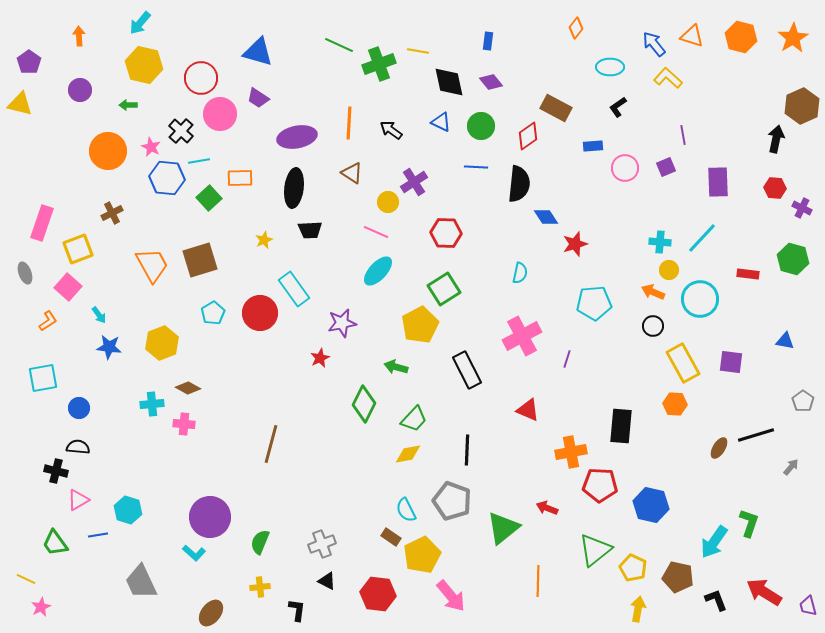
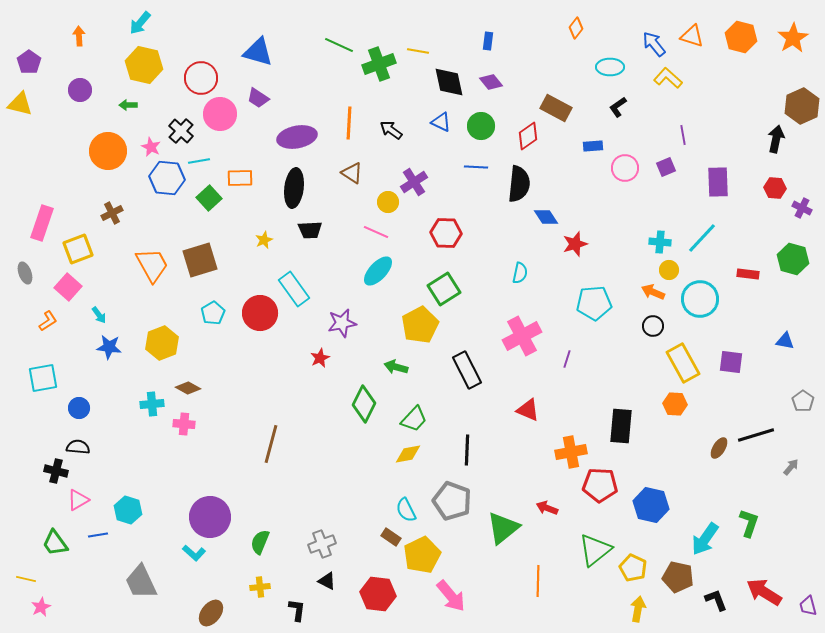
cyan arrow at (714, 542): moved 9 px left, 3 px up
yellow line at (26, 579): rotated 12 degrees counterclockwise
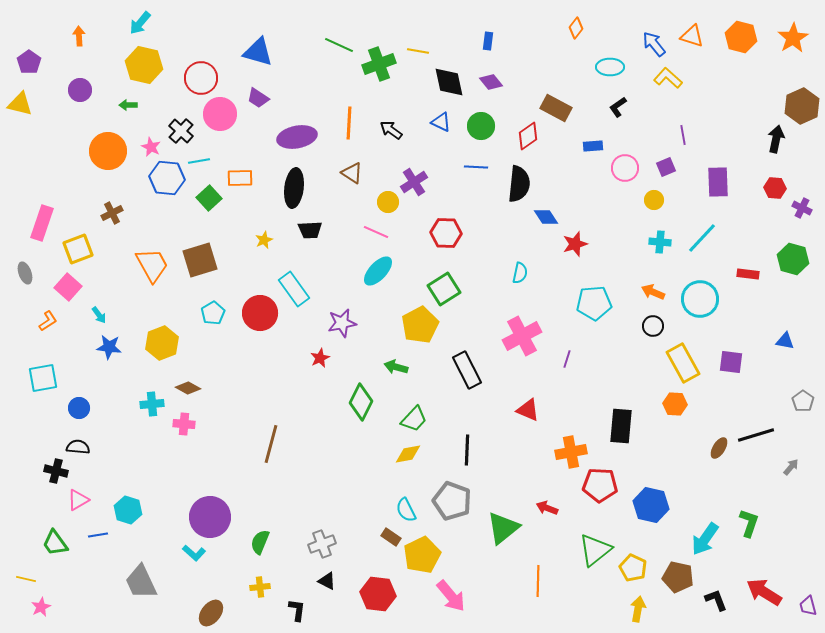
yellow circle at (669, 270): moved 15 px left, 70 px up
green diamond at (364, 404): moved 3 px left, 2 px up
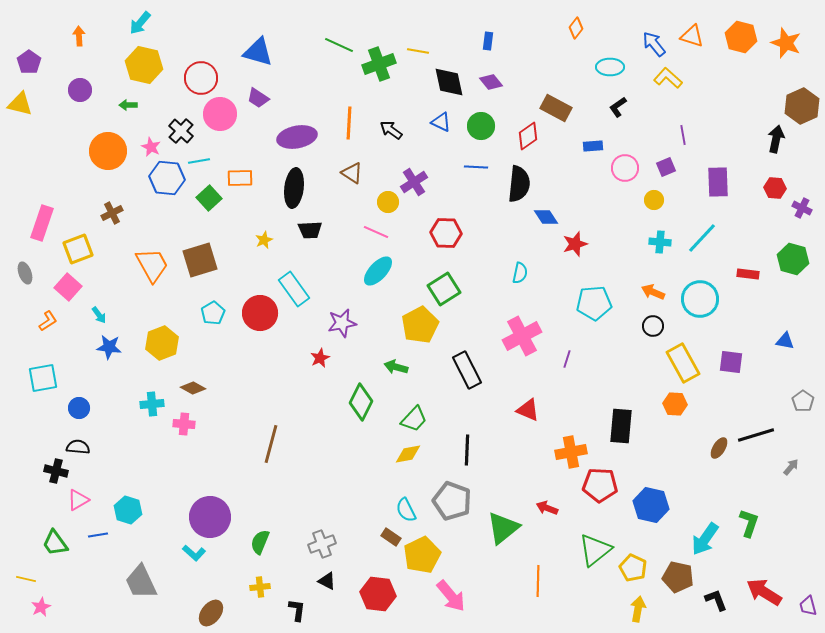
orange star at (793, 38): moved 7 px left, 5 px down; rotated 20 degrees counterclockwise
brown diamond at (188, 388): moved 5 px right
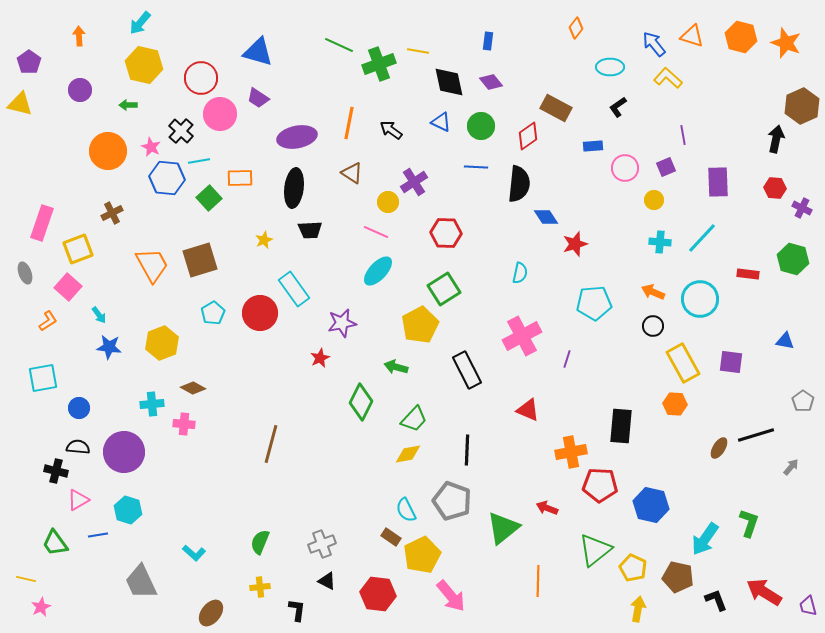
orange line at (349, 123): rotated 8 degrees clockwise
purple circle at (210, 517): moved 86 px left, 65 px up
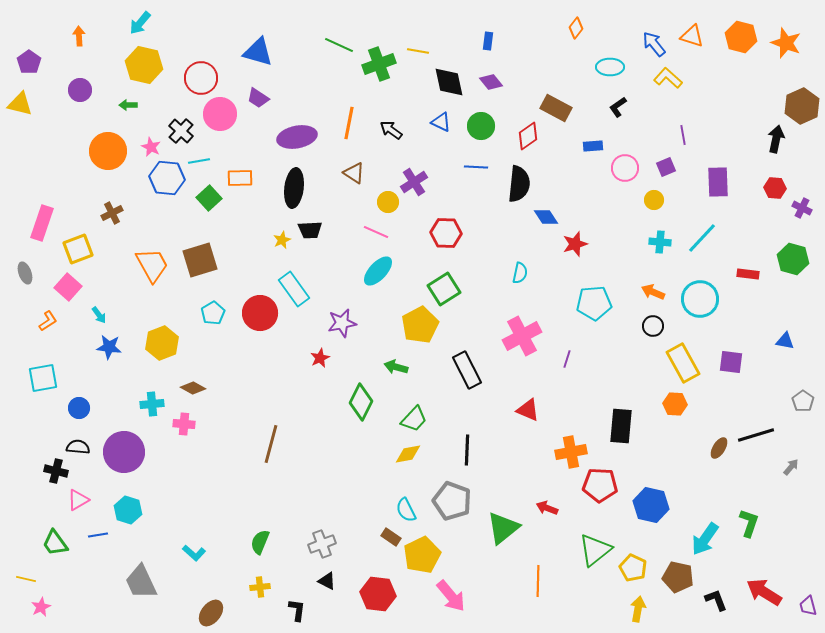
brown triangle at (352, 173): moved 2 px right
yellow star at (264, 240): moved 18 px right
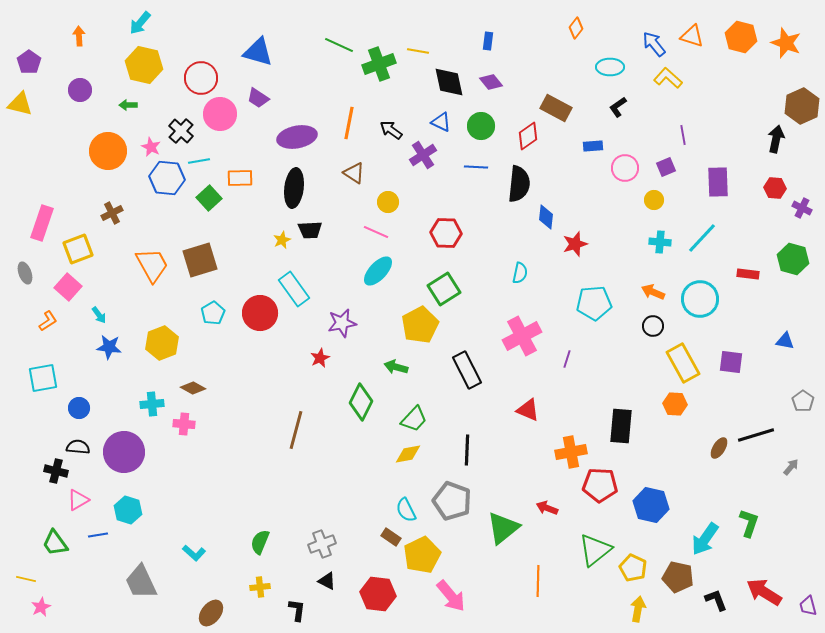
purple cross at (414, 182): moved 9 px right, 27 px up
blue diamond at (546, 217): rotated 40 degrees clockwise
brown line at (271, 444): moved 25 px right, 14 px up
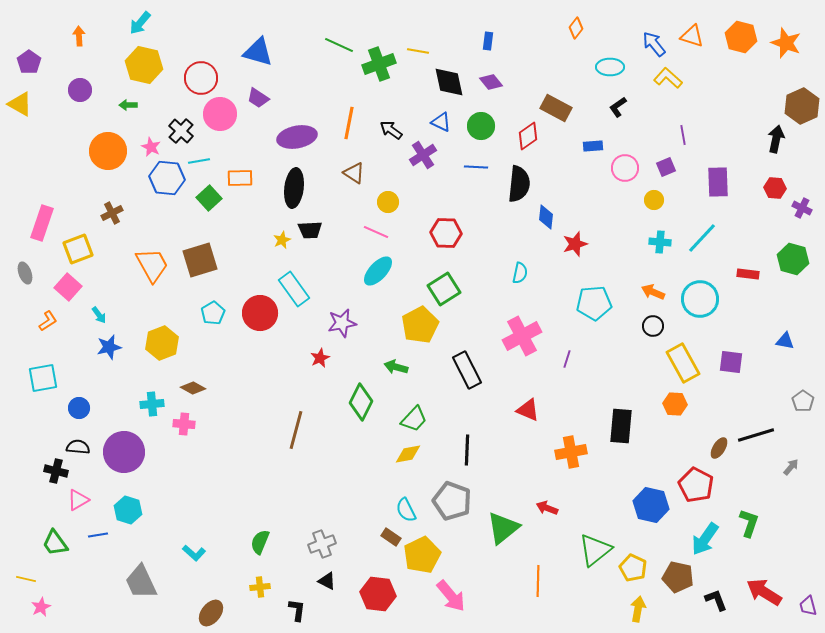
yellow triangle at (20, 104): rotated 16 degrees clockwise
blue star at (109, 347): rotated 20 degrees counterclockwise
red pentagon at (600, 485): moved 96 px right; rotated 24 degrees clockwise
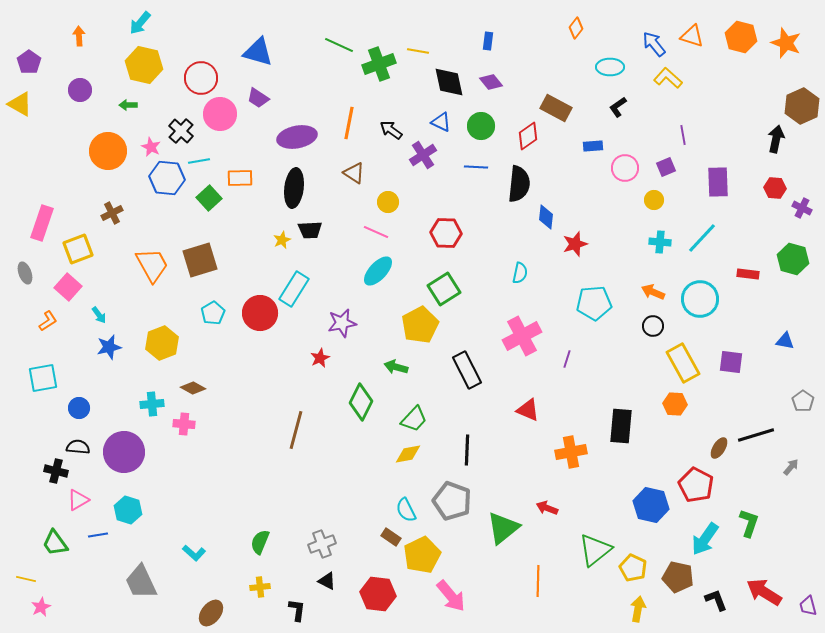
cyan rectangle at (294, 289): rotated 68 degrees clockwise
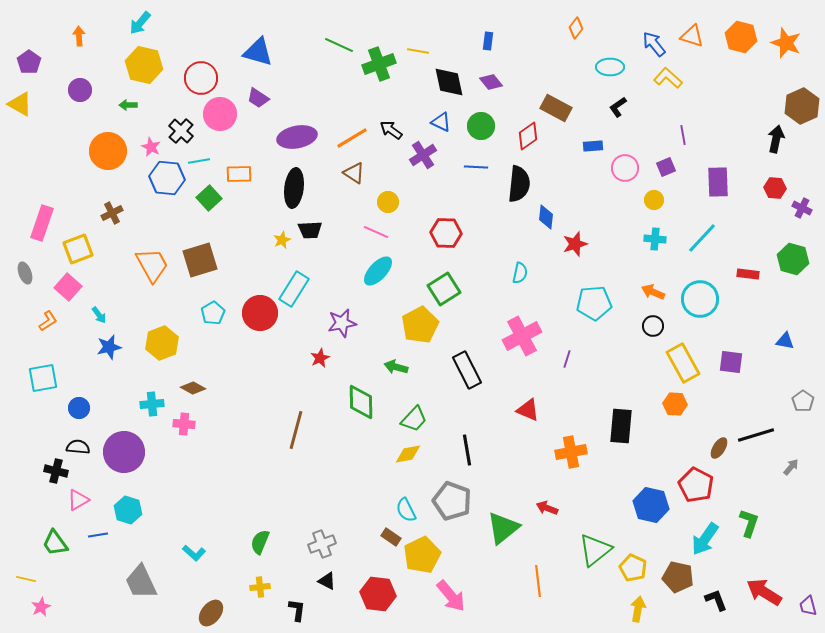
orange line at (349, 123): moved 3 px right, 15 px down; rotated 48 degrees clockwise
orange rectangle at (240, 178): moved 1 px left, 4 px up
cyan cross at (660, 242): moved 5 px left, 3 px up
green diamond at (361, 402): rotated 27 degrees counterclockwise
black line at (467, 450): rotated 12 degrees counterclockwise
orange line at (538, 581): rotated 8 degrees counterclockwise
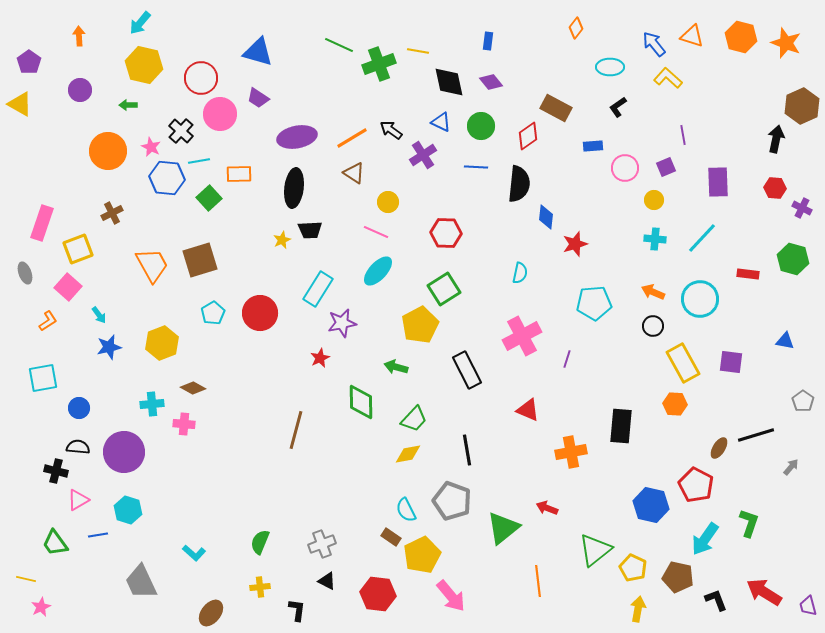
cyan rectangle at (294, 289): moved 24 px right
